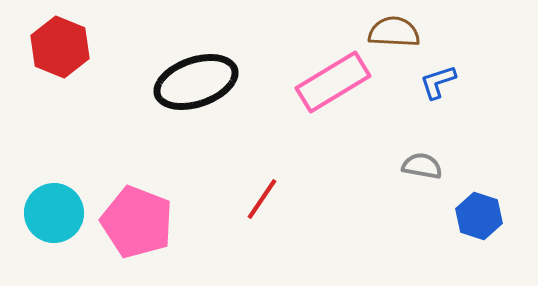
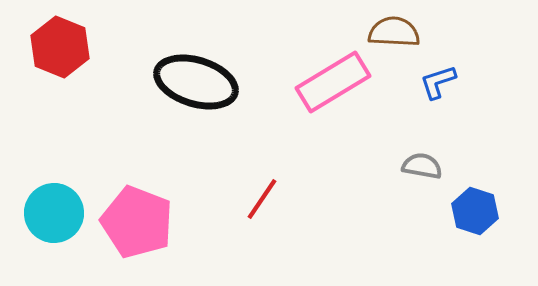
black ellipse: rotated 36 degrees clockwise
blue hexagon: moved 4 px left, 5 px up
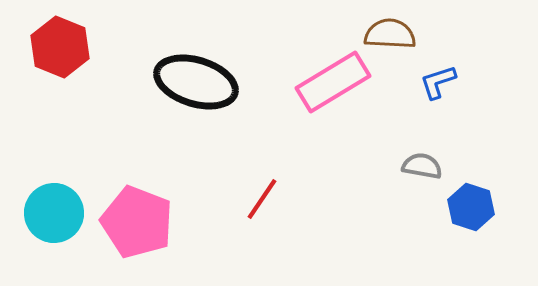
brown semicircle: moved 4 px left, 2 px down
blue hexagon: moved 4 px left, 4 px up
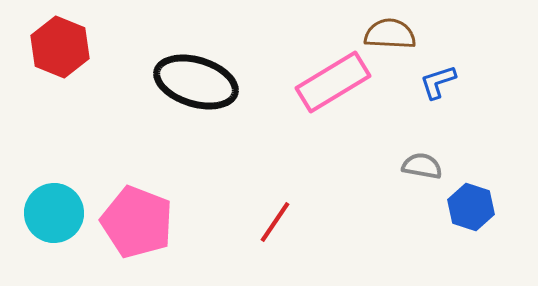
red line: moved 13 px right, 23 px down
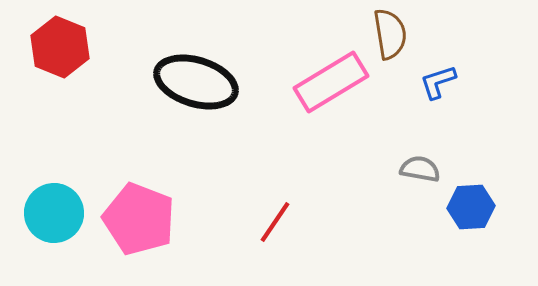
brown semicircle: rotated 78 degrees clockwise
pink rectangle: moved 2 px left
gray semicircle: moved 2 px left, 3 px down
blue hexagon: rotated 21 degrees counterclockwise
pink pentagon: moved 2 px right, 3 px up
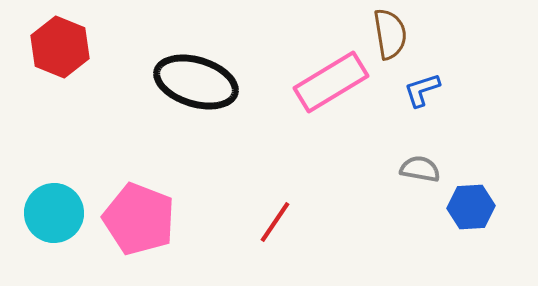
blue L-shape: moved 16 px left, 8 px down
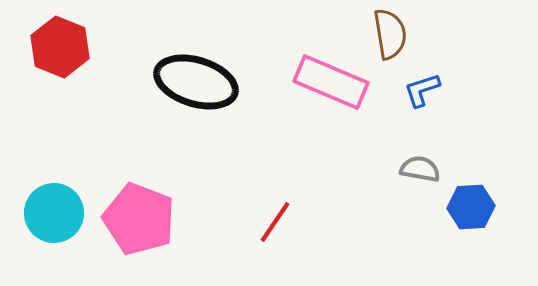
pink rectangle: rotated 54 degrees clockwise
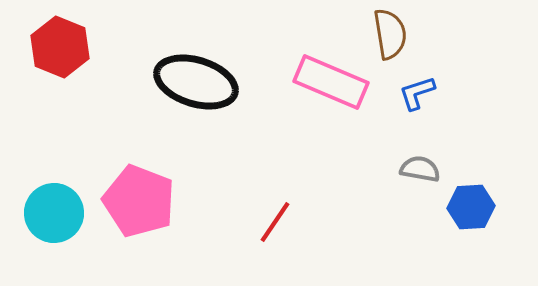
blue L-shape: moved 5 px left, 3 px down
pink pentagon: moved 18 px up
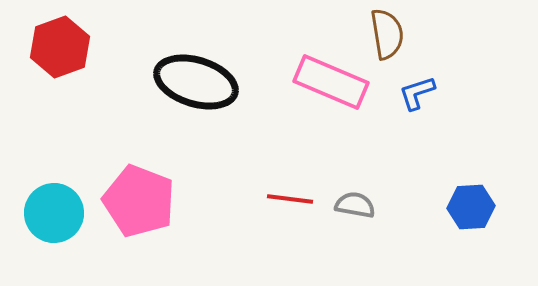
brown semicircle: moved 3 px left
red hexagon: rotated 18 degrees clockwise
gray semicircle: moved 65 px left, 36 px down
red line: moved 15 px right, 23 px up; rotated 63 degrees clockwise
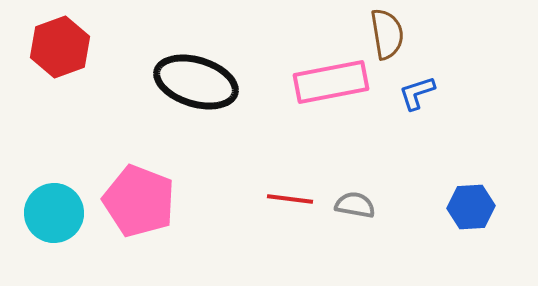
pink rectangle: rotated 34 degrees counterclockwise
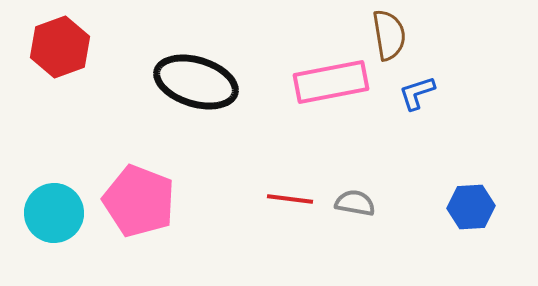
brown semicircle: moved 2 px right, 1 px down
gray semicircle: moved 2 px up
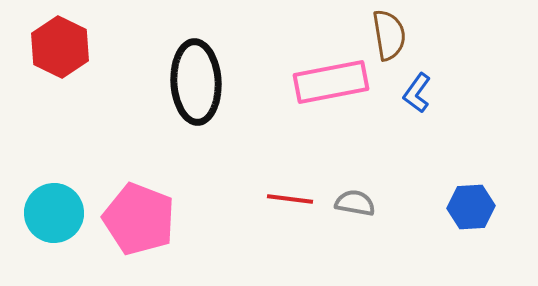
red hexagon: rotated 14 degrees counterclockwise
black ellipse: rotated 70 degrees clockwise
blue L-shape: rotated 36 degrees counterclockwise
pink pentagon: moved 18 px down
